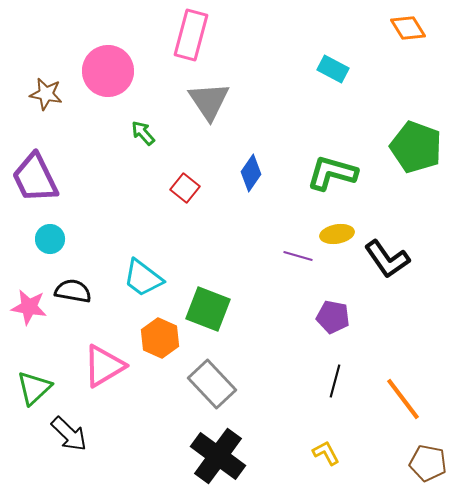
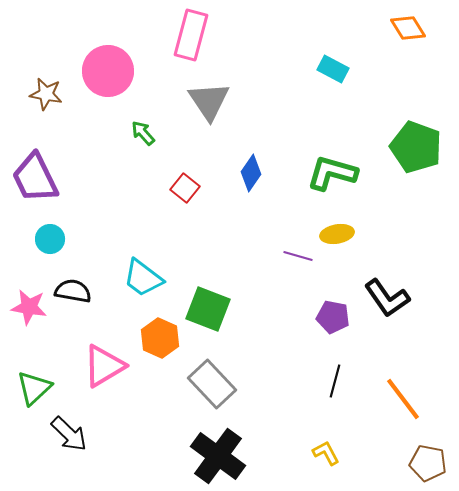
black L-shape: moved 39 px down
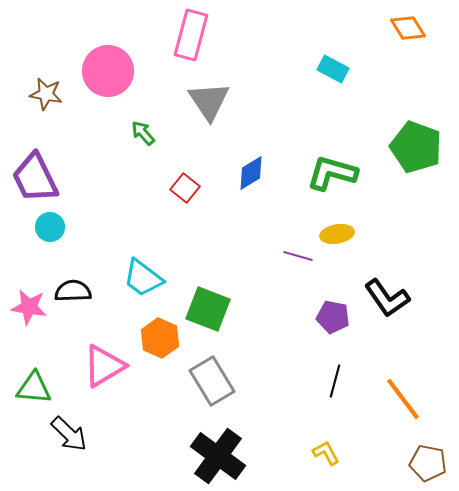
blue diamond: rotated 24 degrees clockwise
cyan circle: moved 12 px up
black semicircle: rotated 12 degrees counterclockwise
gray rectangle: moved 3 px up; rotated 12 degrees clockwise
green triangle: rotated 48 degrees clockwise
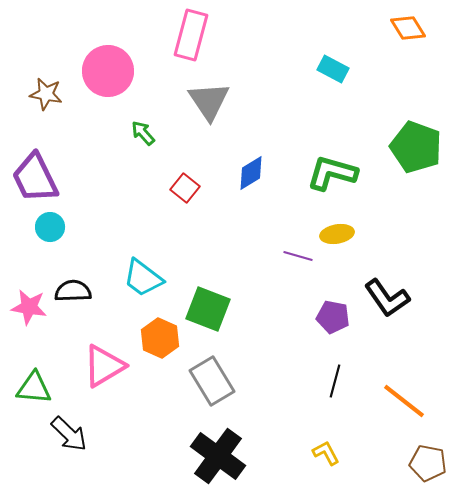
orange line: moved 1 px right, 2 px down; rotated 15 degrees counterclockwise
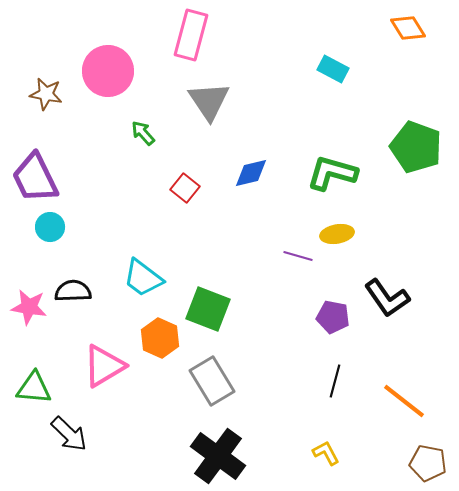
blue diamond: rotated 18 degrees clockwise
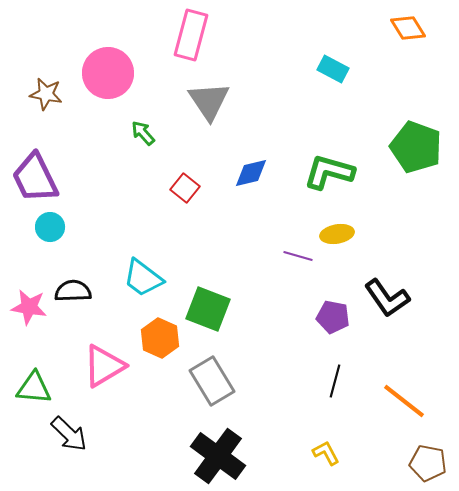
pink circle: moved 2 px down
green L-shape: moved 3 px left, 1 px up
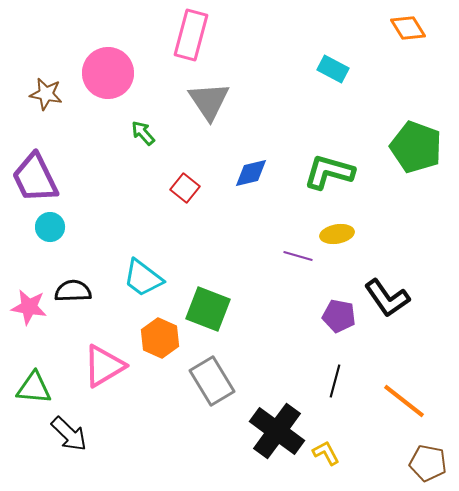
purple pentagon: moved 6 px right, 1 px up
black cross: moved 59 px right, 25 px up
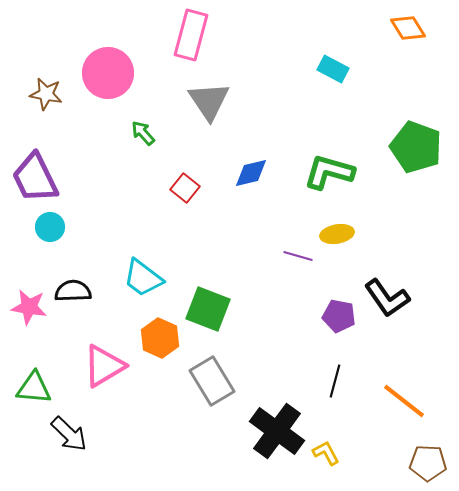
brown pentagon: rotated 9 degrees counterclockwise
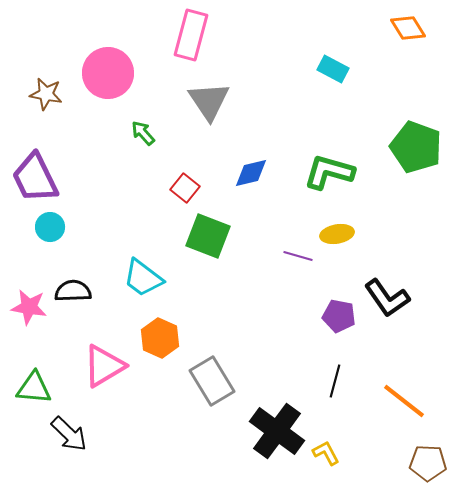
green square: moved 73 px up
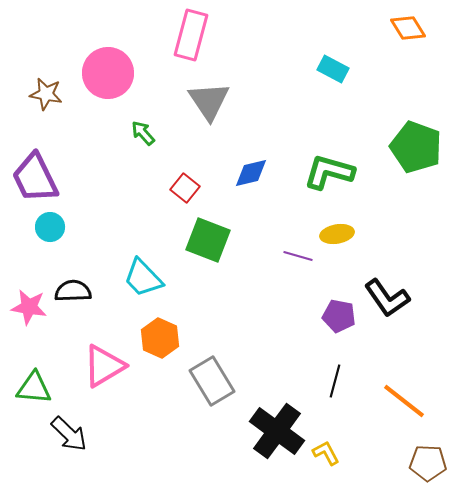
green square: moved 4 px down
cyan trapezoid: rotated 9 degrees clockwise
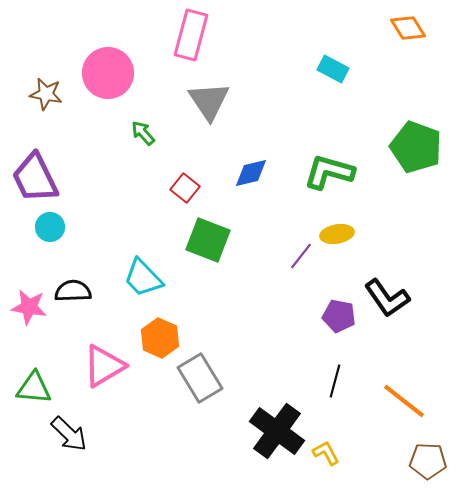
purple line: moved 3 px right; rotated 68 degrees counterclockwise
gray rectangle: moved 12 px left, 3 px up
brown pentagon: moved 2 px up
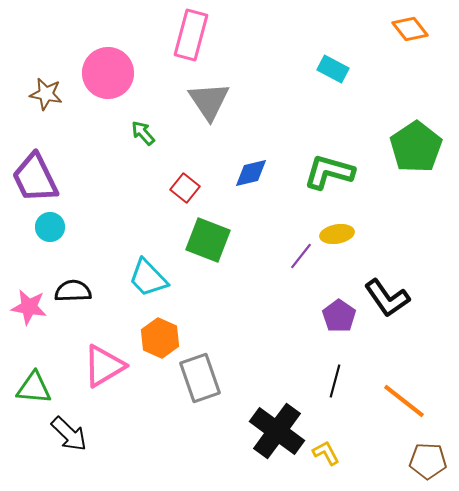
orange diamond: moved 2 px right, 1 px down; rotated 6 degrees counterclockwise
green pentagon: rotated 18 degrees clockwise
cyan trapezoid: moved 5 px right
purple pentagon: rotated 24 degrees clockwise
gray rectangle: rotated 12 degrees clockwise
